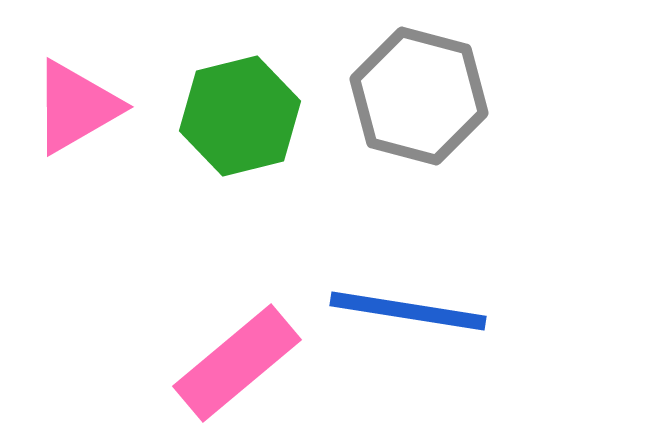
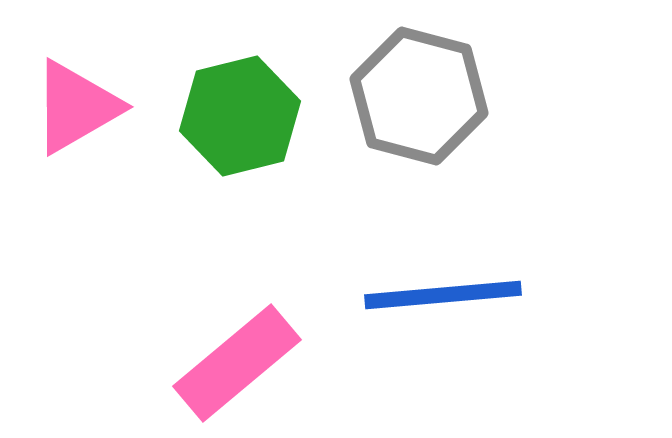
blue line: moved 35 px right, 16 px up; rotated 14 degrees counterclockwise
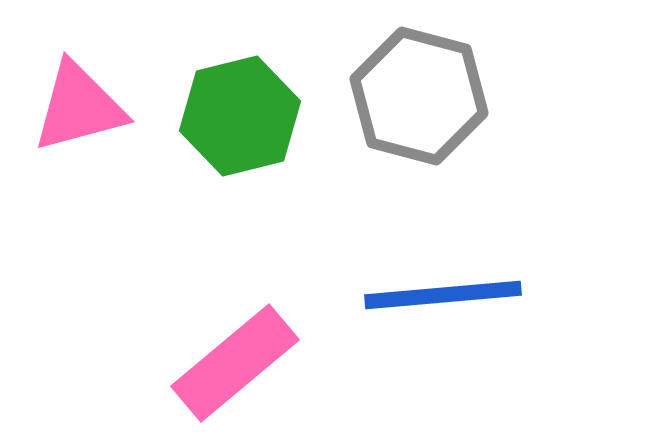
pink triangle: moved 3 px right; rotated 15 degrees clockwise
pink rectangle: moved 2 px left
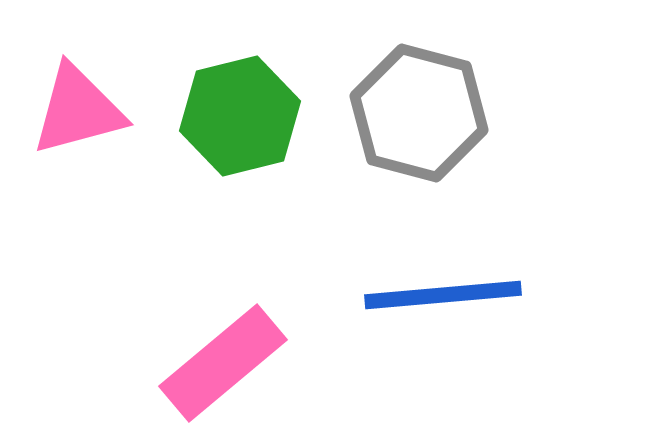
gray hexagon: moved 17 px down
pink triangle: moved 1 px left, 3 px down
pink rectangle: moved 12 px left
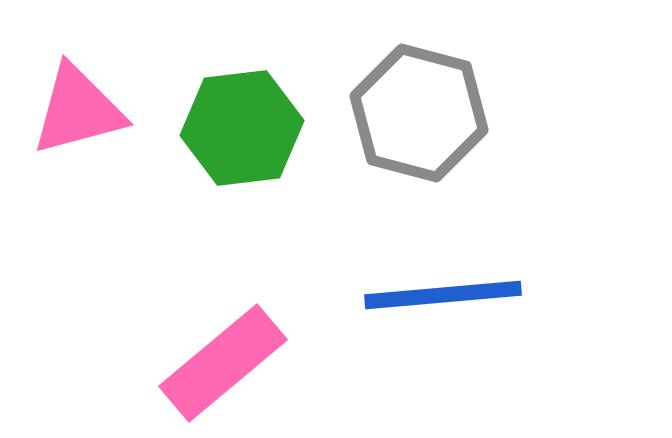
green hexagon: moved 2 px right, 12 px down; rotated 7 degrees clockwise
